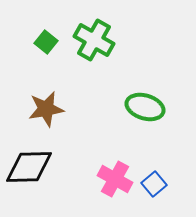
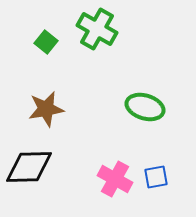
green cross: moved 3 px right, 11 px up
blue square: moved 2 px right, 7 px up; rotated 30 degrees clockwise
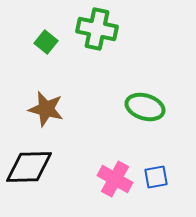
green cross: rotated 18 degrees counterclockwise
brown star: rotated 24 degrees clockwise
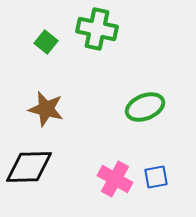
green ellipse: rotated 39 degrees counterclockwise
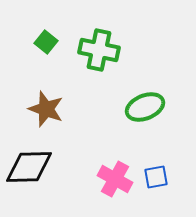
green cross: moved 2 px right, 21 px down
brown star: rotated 6 degrees clockwise
